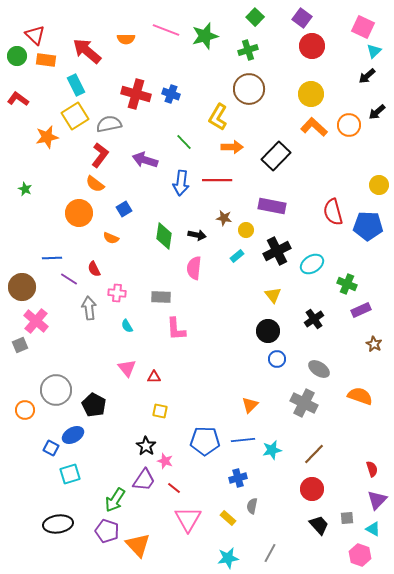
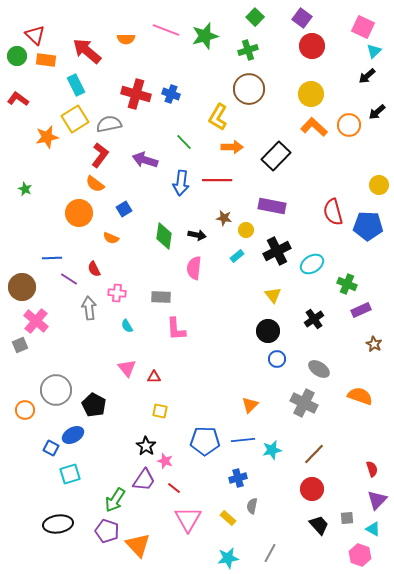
yellow square at (75, 116): moved 3 px down
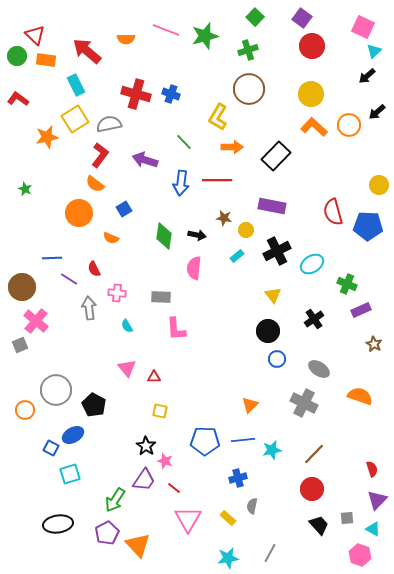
purple pentagon at (107, 531): moved 2 px down; rotated 25 degrees clockwise
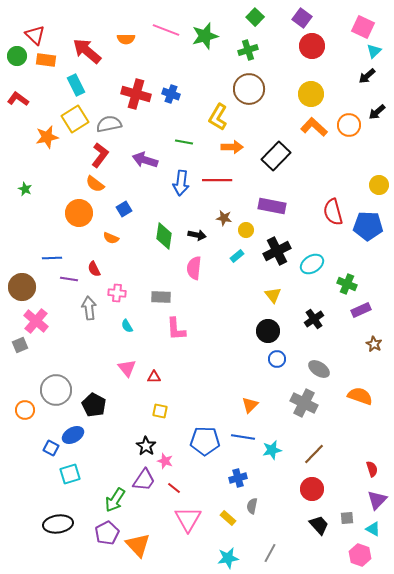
green line at (184, 142): rotated 36 degrees counterclockwise
purple line at (69, 279): rotated 24 degrees counterclockwise
blue line at (243, 440): moved 3 px up; rotated 15 degrees clockwise
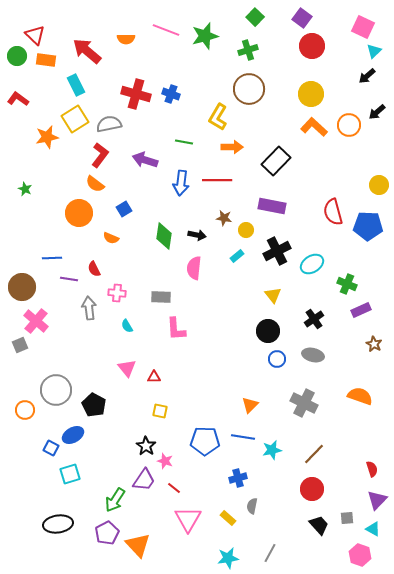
black rectangle at (276, 156): moved 5 px down
gray ellipse at (319, 369): moved 6 px left, 14 px up; rotated 20 degrees counterclockwise
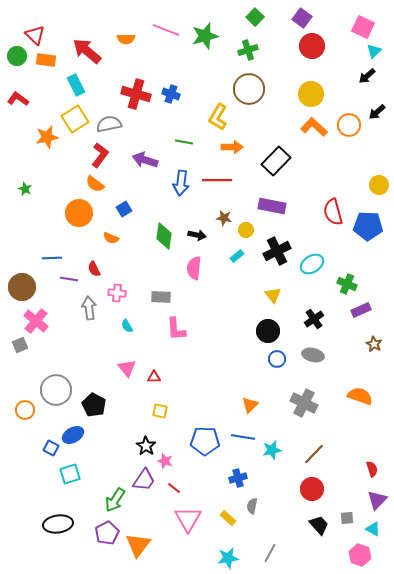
orange triangle at (138, 545): rotated 20 degrees clockwise
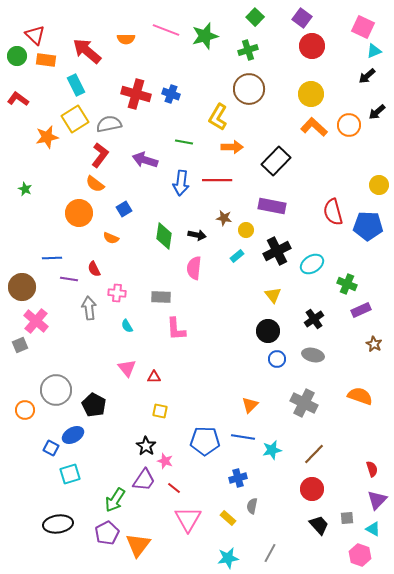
cyan triangle at (374, 51): rotated 21 degrees clockwise
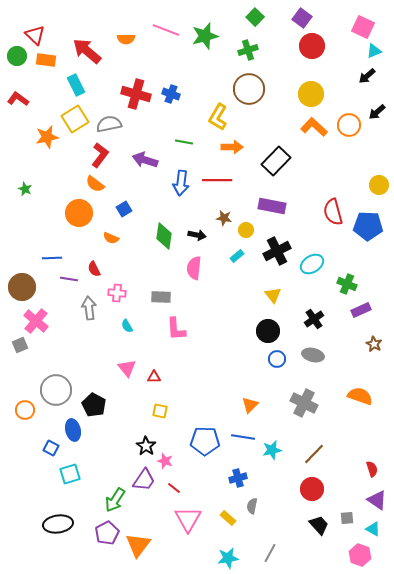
blue ellipse at (73, 435): moved 5 px up; rotated 75 degrees counterclockwise
purple triangle at (377, 500): rotated 40 degrees counterclockwise
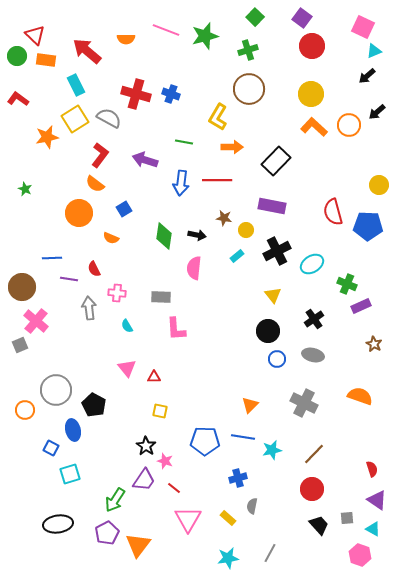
gray semicircle at (109, 124): moved 6 px up; rotated 40 degrees clockwise
purple rectangle at (361, 310): moved 4 px up
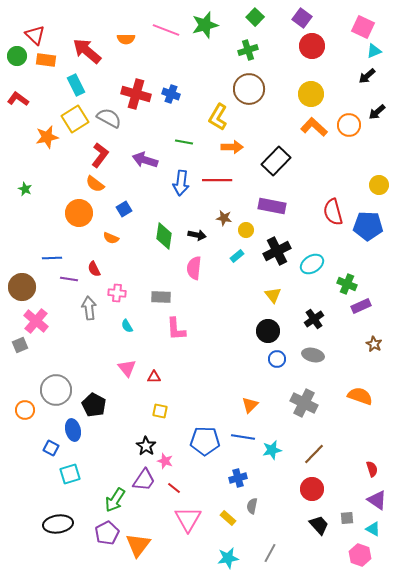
green star at (205, 36): moved 11 px up
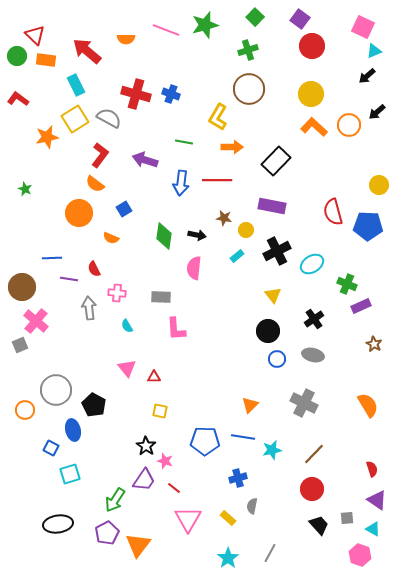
purple square at (302, 18): moved 2 px left, 1 px down
orange semicircle at (360, 396): moved 8 px right, 9 px down; rotated 40 degrees clockwise
cyan star at (228, 558): rotated 25 degrees counterclockwise
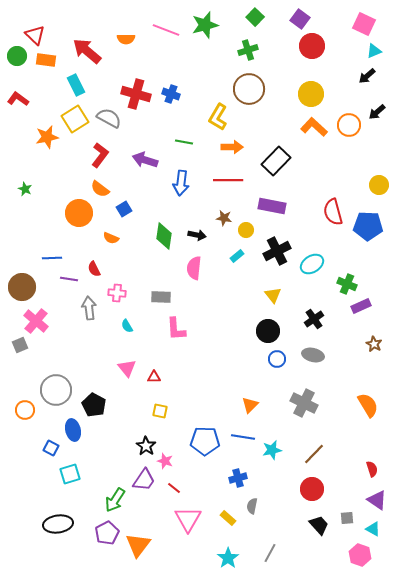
pink square at (363, 27): moved 1 px right, 3 px up
red line at (217, 180): moved 11 px right
orange semicircle at (95, 184): moved 5 px right, 5 px down
